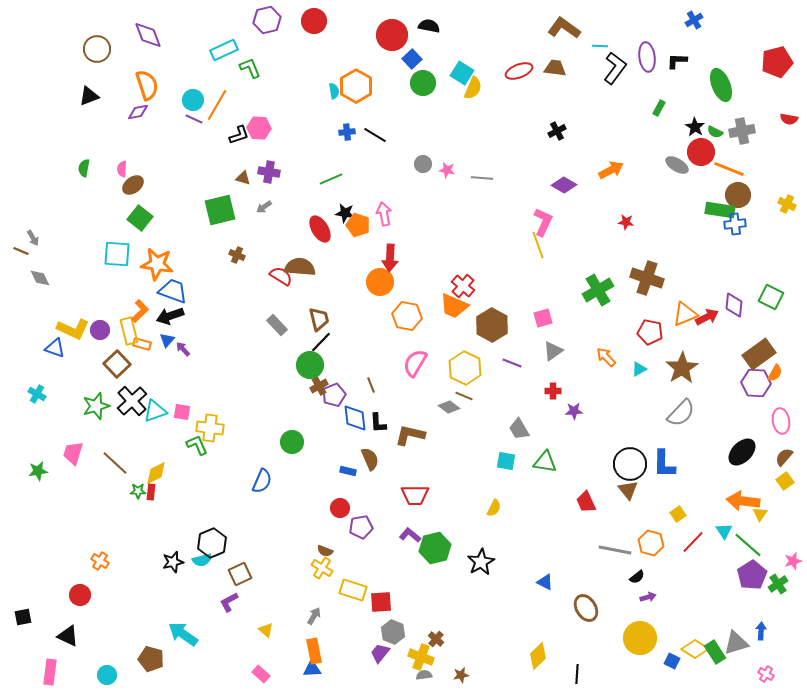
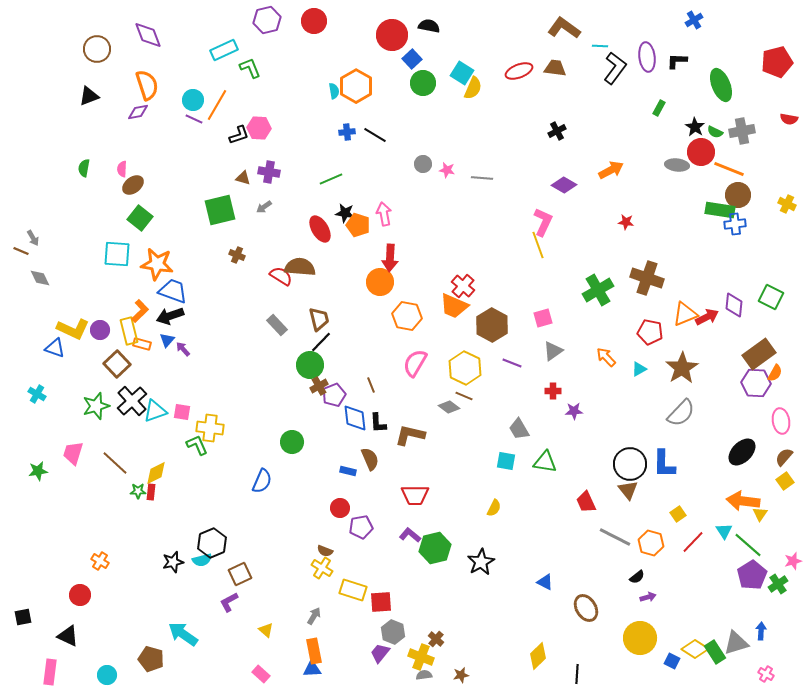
gray ellipse at (677, 165): rotated 25 degrees counterclockwise
gray line at (615, 550): moved 13 px up; rotated 16 degrees clockwise
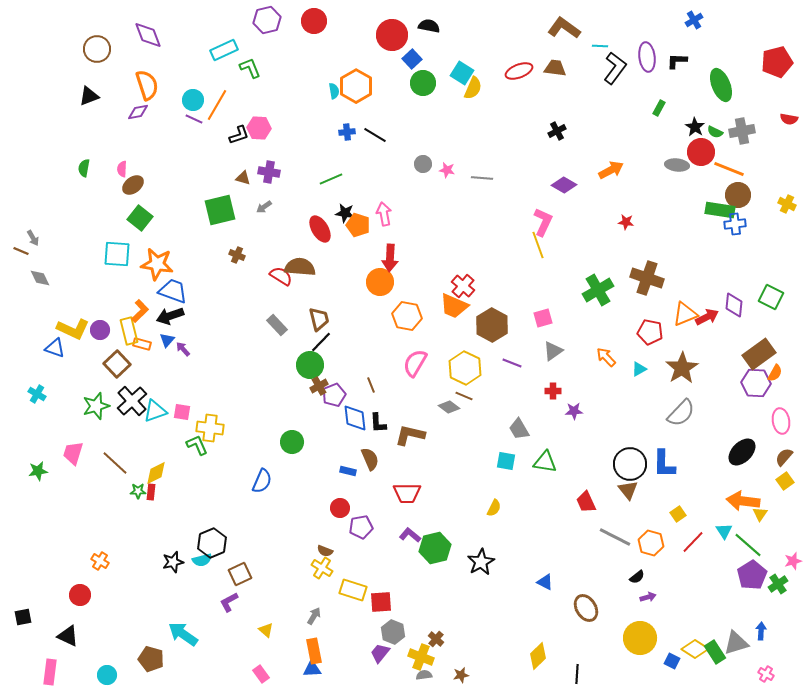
red trapezoid at (415, 495): moved 8 px left, 2 px up
pink rectangle at (261, 674): rotated 12 degrees clockwise
